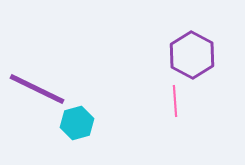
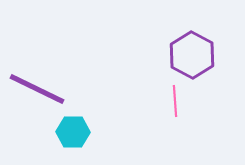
cyan hexagon: moved 4 px left, 9 px down; rotated 16 degrees clockwise
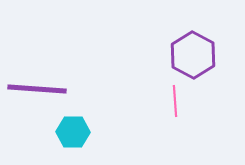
purple hexagon: moved 1 px right
purple line: rotated 22 degrees counterclockwise
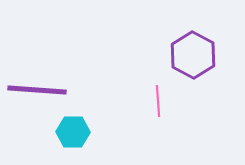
purple line: moved 1 px down
pink line: moved 17 px left
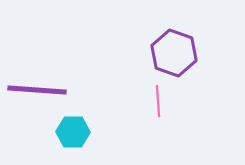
purple hexagon: moved 19 px left, 2 px up; rotated 9 degrees counterclockwise
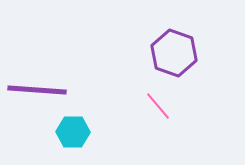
pink line: moved 5 px down; rotated 36 degrees counterclockwise
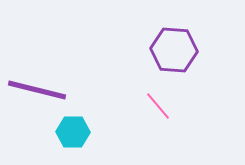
purple hexagon: moved 3 px up; rotated 15 degrees counterclockwise
purple line: rotated 10 degrees clockwise
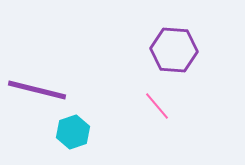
pink line: moved 1 px left
cyan hexagon: rotated 20 degrees counterclockwise
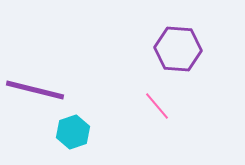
purple hexagon: moved 4 px right, 1 px up
purple line: moved 2 px left
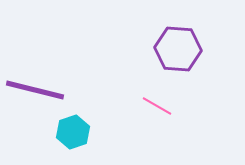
pink line: rotated 20 degrees counterclockwise
